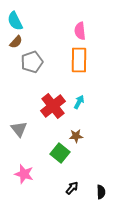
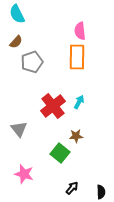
cyan semicircle: moved 2 px right, 7 px up
orange rectangle: moved 2 px left, 3 px up
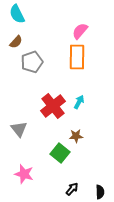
pink semicircle: rotated 48 degrees clockwise
black arrow: moved 1 px down
black semicircle: moved 1 px left
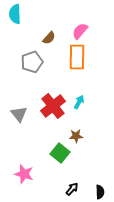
cyan semicircle: moved 2 px left; rotated 24 degrees clockwise
brown semicircle: moved 33 px right, 4 px up
gray triangle: moved 15 px up
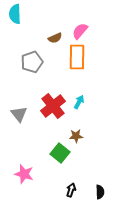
brown semicircle: moved 6 px right; rotated 24 degrees clockwise
black arrow: moved 1 px left, 1 px down; rotated 24 degrees counterclockwise
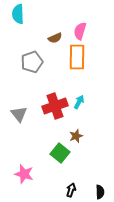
cyan semicircle: moved 3 px right
pink semicircle: rotated 24 degrees counterclockwise
red cross: moved 2 px right; rotated 20 degrees clockwise
brown star: rotated 16 degrees counterclockwise
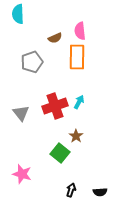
pink semicircle: rotated 24 degrees counterclockwise
gray triangle: moved 2 px right, 1 px up
brown star: rotated 16 degrees counterclockwise
pink star: moved 2 px left
black semicircle: rotated 88 degrees clockwise
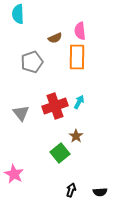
green square: rotated 12 degrees clockwise
pink star: moved 8 px left; rotated 12 degrees clockwise
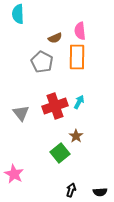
gray pentagon: moved 10 px right; rotated 25 degrees counterclockwise
